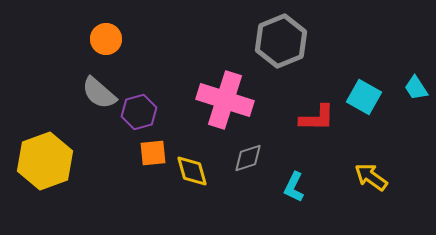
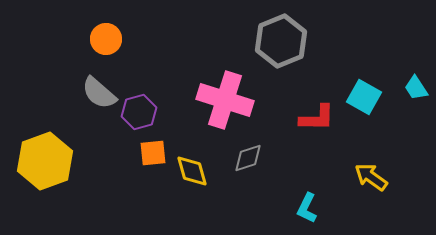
cyan L-shape: moved 13 px right, 21 px down
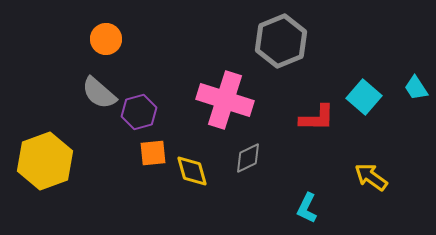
cyan square: rotated 12 degrees clockwise
gray diamond: rotated 8 degrees counterclockwise
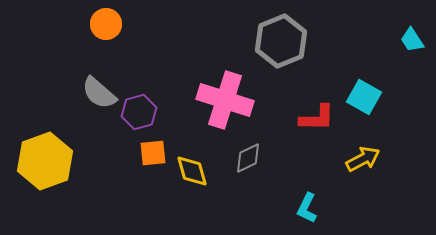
orange circle: moved 15 px up
cyan trapezoid: moved 4 px left, 48 px up
cyan square: rotated 12 degrees counterclockwise
yellow arrow: moved 8 px left, 18 px up; rotated 116 degrees clockwise
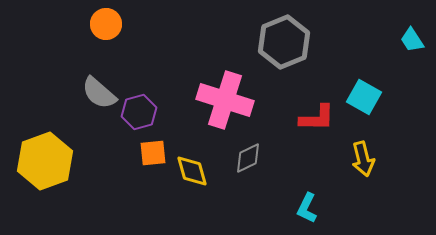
gray hexagon: moved 3 px right, 1 px down
yellow arrow: rotated 104 degrees clockwise
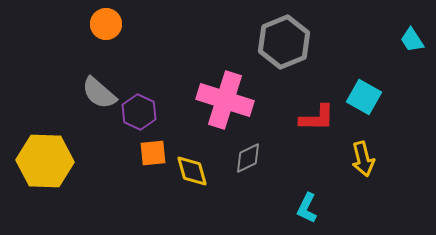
purple hexagon: rotated 20 degrees counterclockwise
yellow hexagon: rotated 22 degrees clockwise
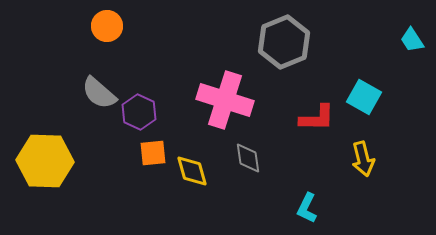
orange circle: moved 1 px right, 2 px down
gray diamond: rotated 72 degrees counterclockwise
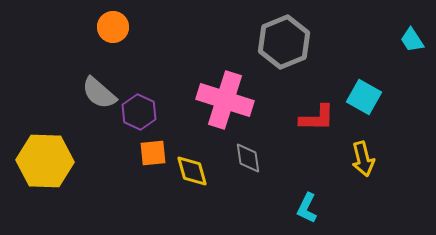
orange circle: moved 6 px right, 1 px down
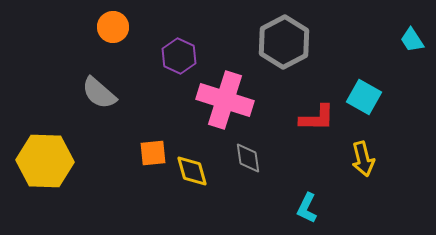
gray hexagon: rotated 6 degrees counterclockwise
purple hexagon: moved 40 px right, 56 px up
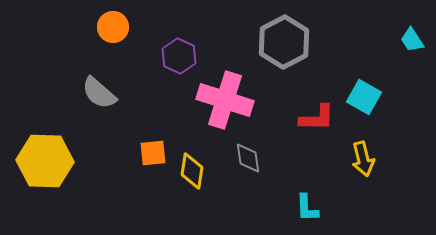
yellow diamond: rotated 24 degrees clockwise
cyan L-shape: rotated 28 degrees counterclockwise
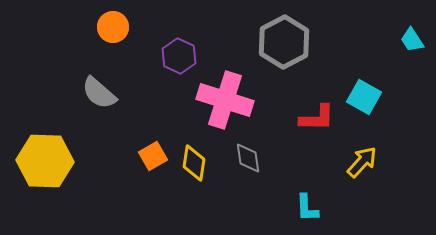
orange square: moved 3 px down; rotated 24 degrees counterclockwise
yellow arrow: moved 1 px left, 3 px down; rotated 124 degrees counterclockwise
yellow diamond: moved 2 px right, 8 px up
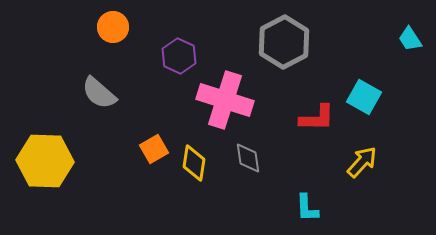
cyan trapezoid: moved 2 px left, 1 px up
orange square: moved 1 px right, 7 px up
